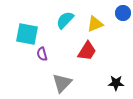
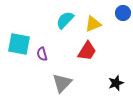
yellow triangle: moved 2 px left
cyan square: moved 8 px left, 10 px down
black star: rotated 21 degrees counterclockwise
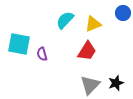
gray triangle: moved 28 px right, 2 px down
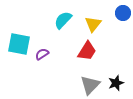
cyan semicircle: moved 2 px left
yellow triangle: rotated 30 degrees counterclockwise
purple semicircle: rotated 72 degrees clockwise
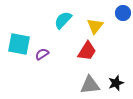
yellow triangle: moved 2 px right, 2 px down
gray triangle: rotated 40 degrees clockwise
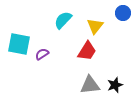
black star: moved 1 px left, 2 px down
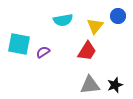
blue circle: moved 5 px left, 3 px down
cyan semicircle: rotated 144 degrees counterclockwise
purple semicircle: moved 1 px right, 2 px up
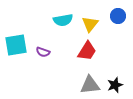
yellow triangle: moved 5 px left, 2 px up
cyan square: moved 3 px left, 1 px down; rotated 20 degrees counterclockwise
purple semicircle: rotated 128 degrees counterclockwise
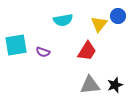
yellow triangle: moved 9 px right
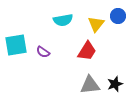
yellow triangle: moved 3 px left
purple semicircle: rotated 16 degrees clockwise
black star: moved 1 px up
